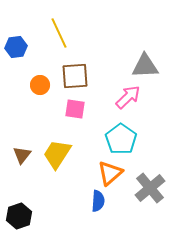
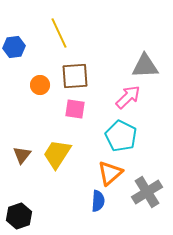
blue hexagon: moved 2 px left
cyan pentagon: moved 3 px up; rotated 8 degrees counterclockwise
gray cross: moved 3 px left, 4 px down; rotated 8 degrees clockwise
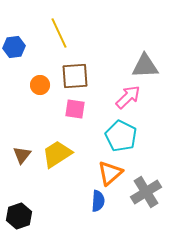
yellow trapezoid: rotated 24 degrees clockwise
gray cross: moved 1 px left
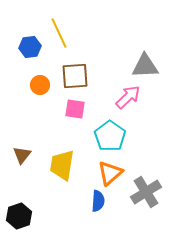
blue hexagon: moved 16 px right
cyan pentagon: moved 11 px left; rotated 8 degrees clockwise
yellow trapezoid: moved 5 px right, 11 px down; rotated 48 degrees counterclockwise
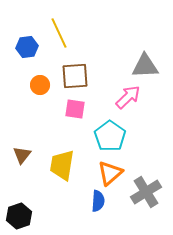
blue hexagon: moved 3 px left
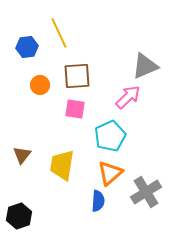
gray triangle: rotated 20 degrees counterclockwise
brown square: moved 2 px right
cyan pentagon: rotated 12 degrees clockwise
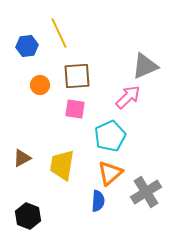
blue hexagon: moved 1 px up
brown triangle: moved 3 px down; rotated 24 degrees clockwise
black hexagon: moved 9 px right; rotated 20 degrees counterclockwise
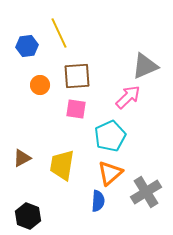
pink square: moved 1 px right
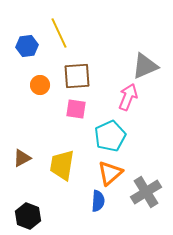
pink arrow: rotated 24 degrees counterclockwise
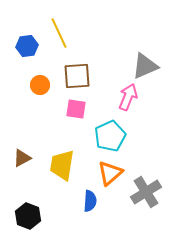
blue semicircle: moved 8 px left
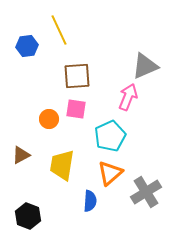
yellow line: moved 3 px up
orange circle: moved 9 px right, 34 px down
brown triangle: moved 1 px left, 3 px up
